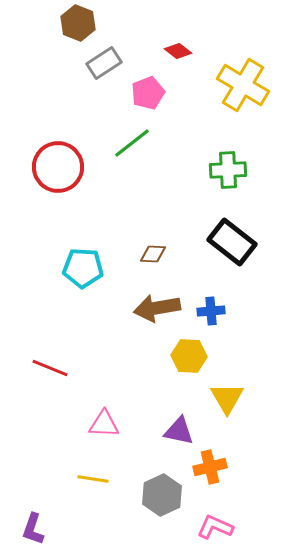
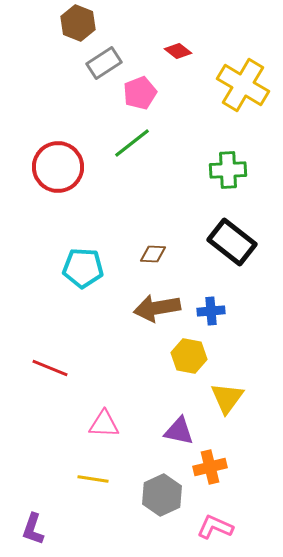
pink pentagon: moved 8 px left
yellow hexagon: rotated 8 degrees clockwise
yellow triangle: rotated 6 degrees clockwise
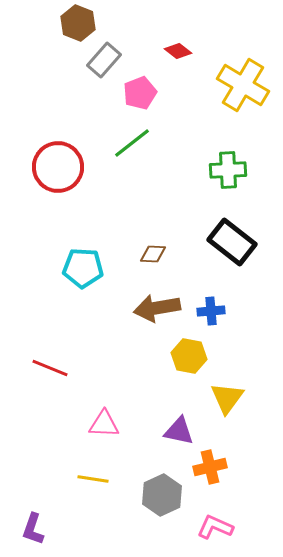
gray rectangle: moved 3 px up; rotated 16 degrees counterclockwise
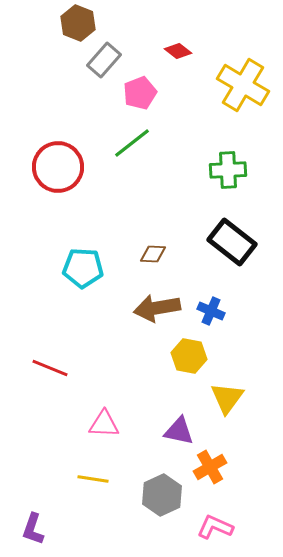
blue cross: rotated 28 degrees clockwise
orange cross: rotated 16 degrees counterclockwise
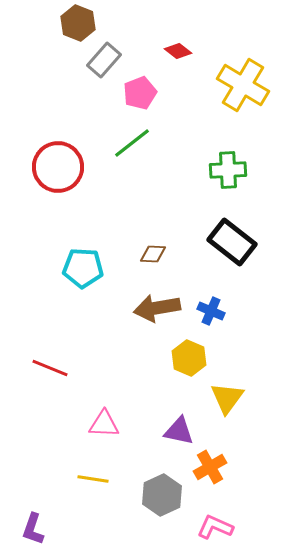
yellow hexagon: moved 2 px down; rotated 12 degrees clockwise
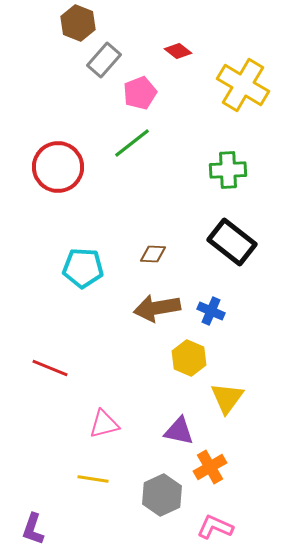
pink triangle: rotated 16 degrees counterclockwise
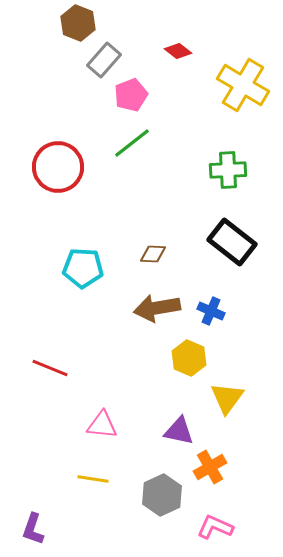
pink pentagon: moved 9 px left, 2 px down
pink triangle: moved 2 px left, 1 px down; rotated 20 degrees clockwise
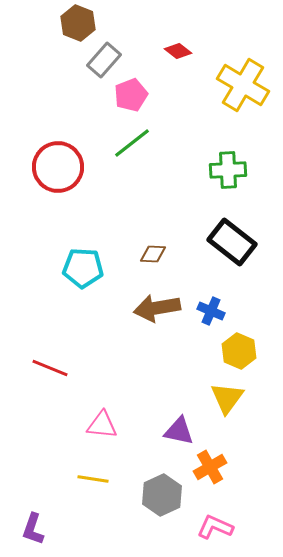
yellow hexagon: moved 50 px right, 7 px up
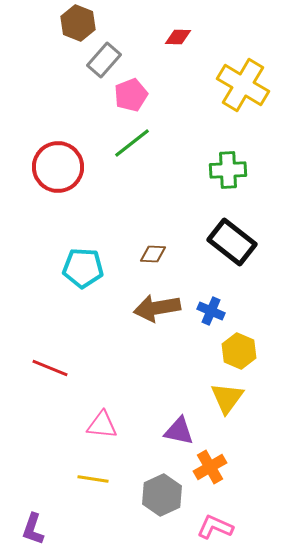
red diamond: moved 14 px up; rotated 36 degrees counterclockwise
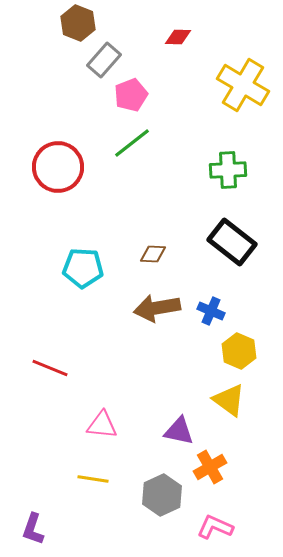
yellow triangle: moved 2 px right, 2 px down; rotated 30 degrees counterclockwise
